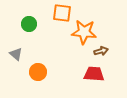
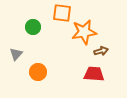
green circle: moved 4 px right, 3 px down
orange star: rotated 15 degrees counterclockwise
gray triangle: rotated 32 degrees clockwise
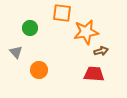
green circle: moved 3 px left, 1 px down
orange star: moved 2 px right
gray triangle: moved 2 px up; rotated 24 degrees counterclockwise
orange circle: moved 1 px right, 2 px up
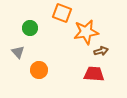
orange square: rotated 12 degrees clockwise
gray triangle: moved 2 px right
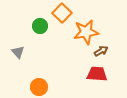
orange square: rotated 24 degrees clockwise
green circle: moved 10 px right, 2 px up
brown arrow: rotated 16 degrees counterclockwise
orange circle: moved 17 px down
red trapezoid: moved 3 px right
